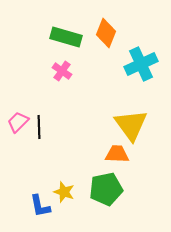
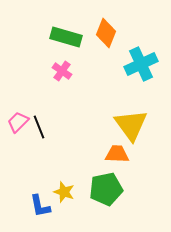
black line: rotated 20 degrees counterclockwise
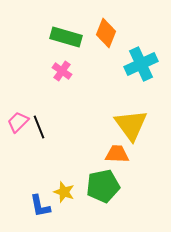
green pentagon: moved 3 px left, 3 px up
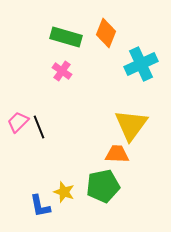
yellow triangle: rotated 12 degrees clockwise
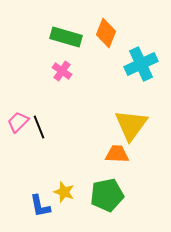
green pentagon: moved 4 px right, 9 px down
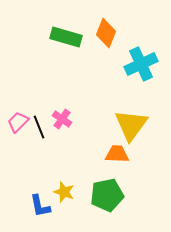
pink cross: moved 48 px down
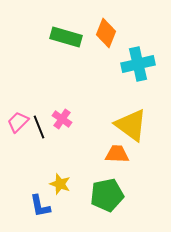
cyan cross: moved 3 px left; rotated 12 degrees clockwise
yellow triangle: rotated 30 degrees counterclockwise
yellow star: moved 4 px left, 8 px up
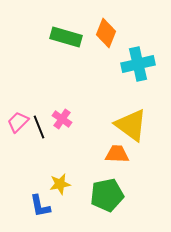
yellow star: rotated 30 degrees counterclockwise
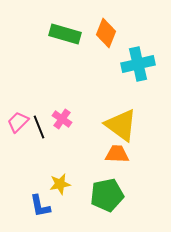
green rectangle: moved 1 px left, 3 px up
yellow triangle: moved 10 px left
